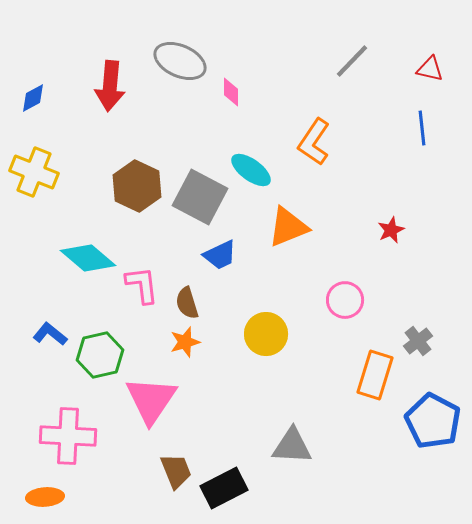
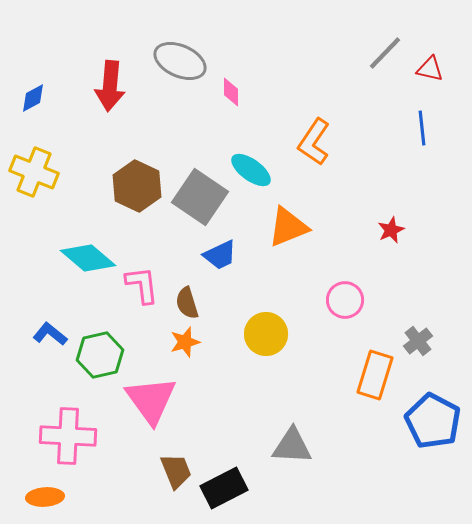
gray line: moved 33 px right, 8 px up
gray square: rotated 6 degrees clockwise
pink triangle: rotated 10 degrees counterclockwise
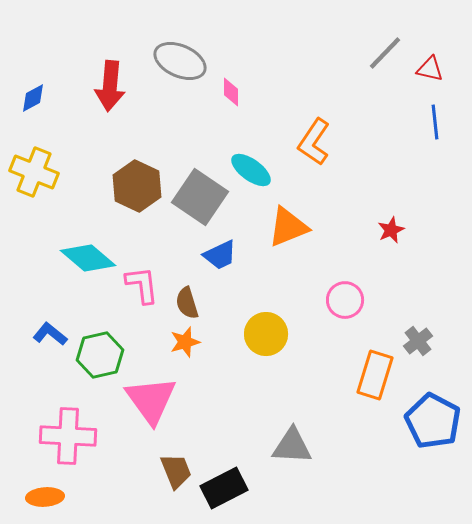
blue line: moved 13 px right, 6 px up
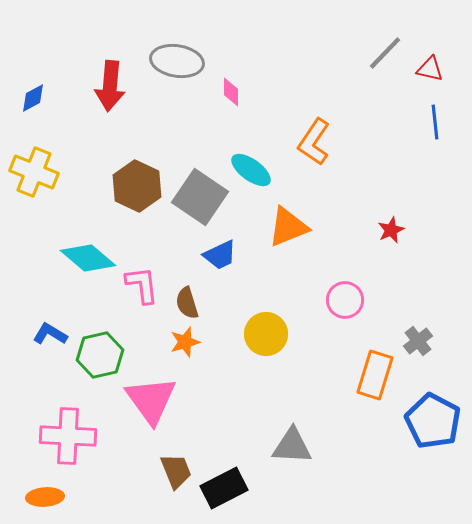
gray ellipse: moved 3 px left; rotated 15 degrees counterclockwise
blue L-shape: rotated 8 degrees counterclockwise
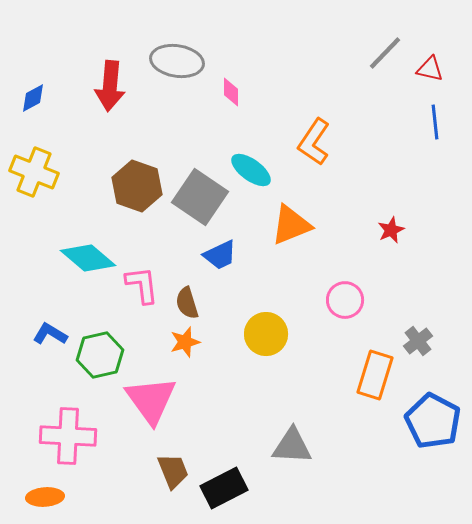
brown hexagon: rotated 6 degrees counterclockwise
orange triangle: moved 3 px right, 2 px up
brown trapezoid: moved 3 px left
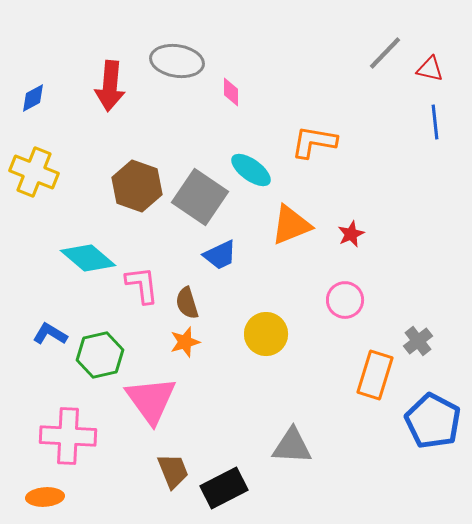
orange L-shape: rotated 66 degrees clockwise
red star: moved 40 px left, 4 px down
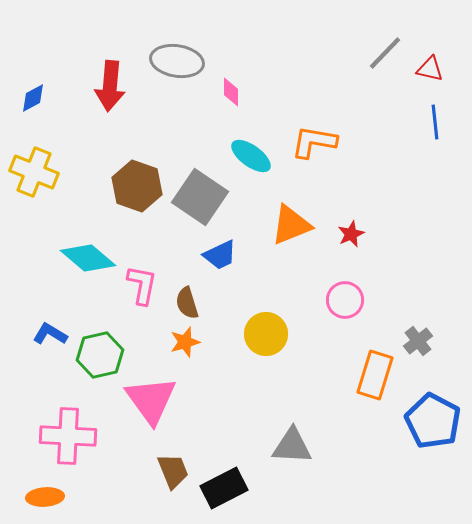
cyan ellipse: moved 14 px up
pink L-shape: rotated 18 degrees clockwise
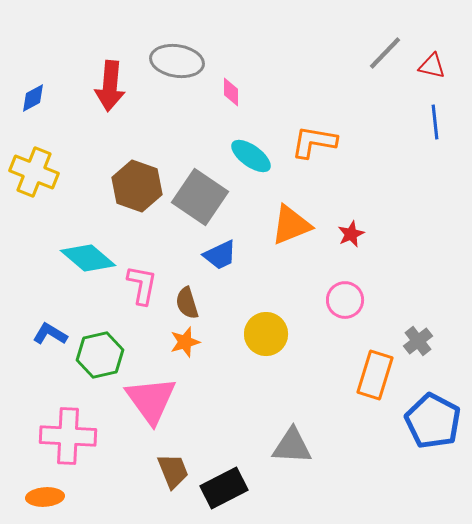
red triangle: moved 2 px right, 3 px up
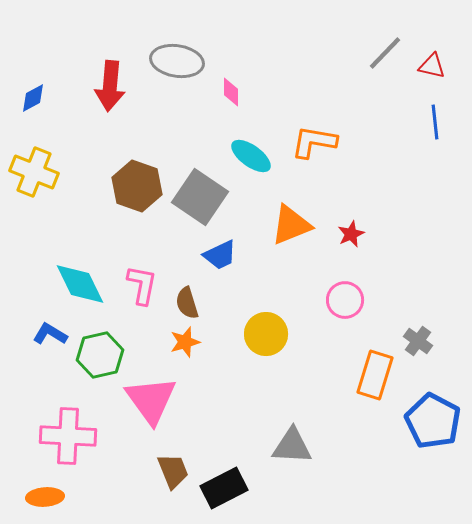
cyan diamond: moved 8 px left, 26 px down; rotated 24 degrees clockwise
gray cross: rotated 16 degrees counterclockwise
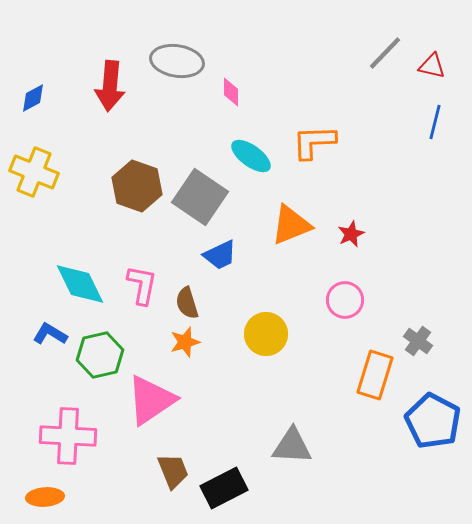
blue line: rotated 20 degrees clockwise
orange L-shape: rotated 12 degrees counterclockwise
pink triangle: rotated 32 degrees clockwise
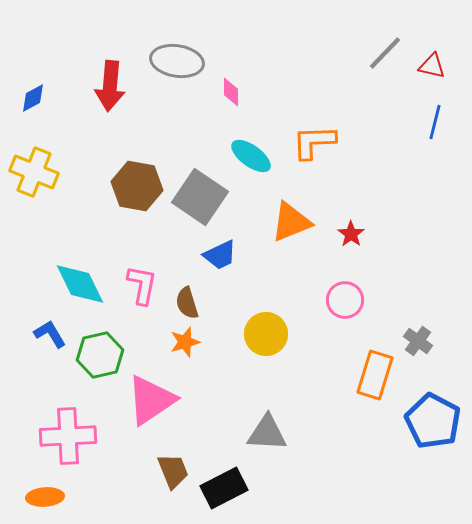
brown hexagon: rotated 9 degrees counterclockwise
orange triangle: moved 3 px up
red star: rotated 12 degrees counterclockwise
blue L-shape: rotated 28 degrees clockwise
pink cross: rotated 6 degrees counterclockwise
gray triangle: moved 25 px left, 13 px up
